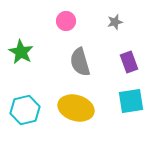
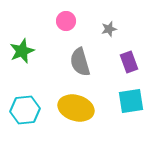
gray star: moved 6 px left, 7 px down
green star: moved 1 px right, 1 px up; rotated 20 degrees clockwise
cyan hexagon: rotated 8 degrees clockwise
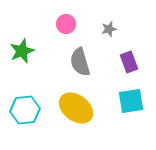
pink circle: moved 3 px down
yellow ellipse: rotated 20 degrees clockwise
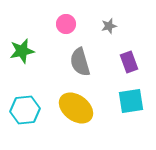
gray star: moved 3 px up
green star: rotated 10 degrees clockwise
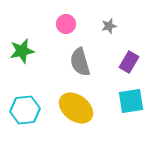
purple rectangle: rotated 50 degrees clockwise
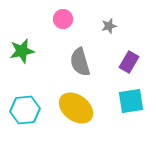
pink circle: moved 3 px left, 5 px up
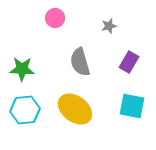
pink circle: moved 8 px left, 1 px up
green star: moved 18 px down; rotated 15 degrees clockwise
cyan square: moved 1 px right, 5 px down; rotated 20 degrees clockwise
yellow ellipse: moved 1 px left, 1 px down
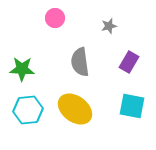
gray semicircle: rotated 8 degrees clockwise
cyan hexagon: moved 3 px right
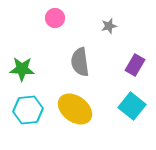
purple rectangle: moved 6 px right, 3 px down
cyan square: rotated 28 degrees clockwise
